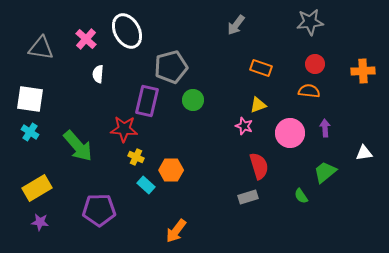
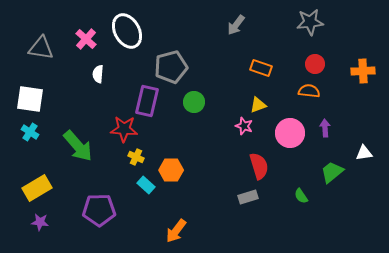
green circle: moved 1 px right, 2 px down
green trapezoid: moved 7 px right
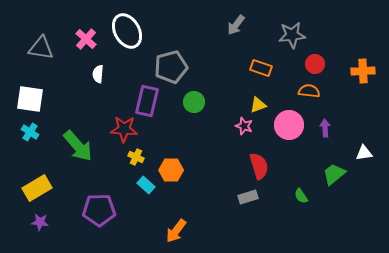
gray star: moved 18 px left, 13 px down
pink circle: moved 1 px left, 8 px up
green trapezoid: moved 2 px right, 2 px down
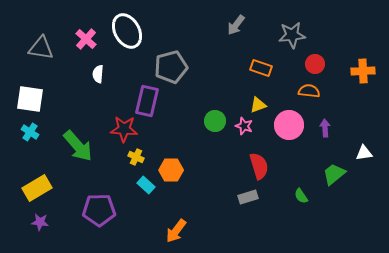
green circle: moved 21 px right, 19 px down
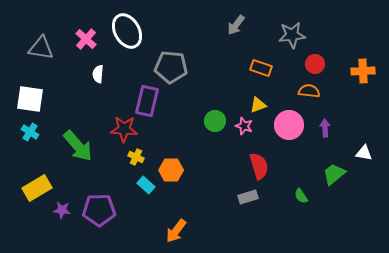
gray pentagon: rotated 20 degrees clockwise
white triangle: rotated 18 degrees clockwise
purple star: moved 22 px right, 12 px up
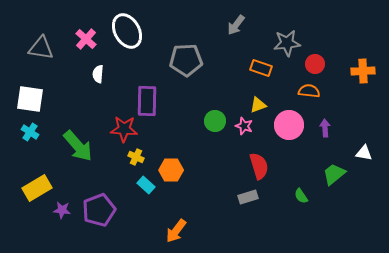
gray star: moved 5 px left, 8 px down
gray pentagon: moved 15 px right, 7 px up; rotated 8 degrees counterclockwise
purple rectangle: rotated 12 degrees counterclockwise
purple pentagon: rotated 20 degrees counterclockwise
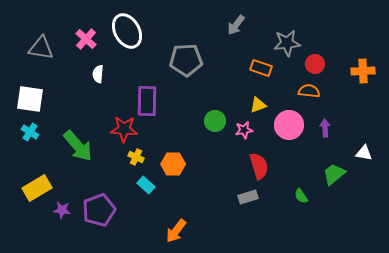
pink star: moved 4 px down; rotated 30 degrees counterclockwise
orange hexagon: moved 2 px right, 6 px up
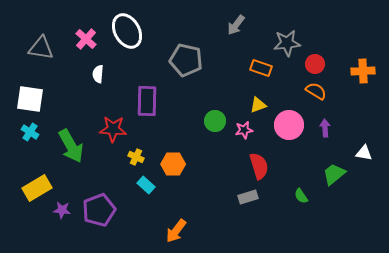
gray pentagon: rotated 16 degrees clockwise
orange semicircle: moved 7 px right; rotated 25 degrees clockwise
red star: moved 11 px left
green arrow: moved 7 px left; rotated 12 degrees clockwise
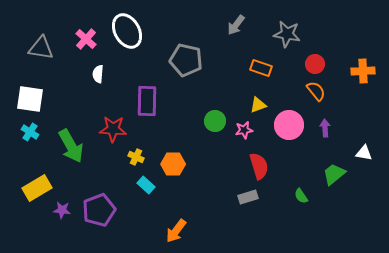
gray star: moved 9 px up; rotated 16 degrees clockwise
orange semicircle: rotated 20 degrees clockwise
